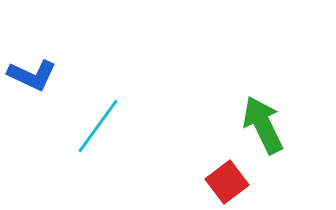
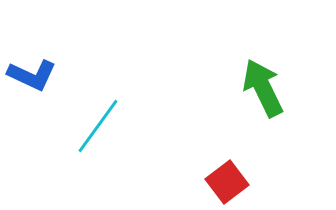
green arrow: moved 37 px up
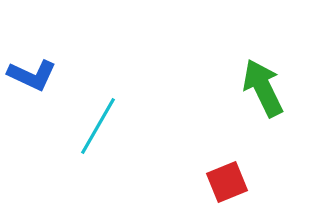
cyan line: rotated 6 degrees counterclockwise
red square: rotated 15 degrees clockwise
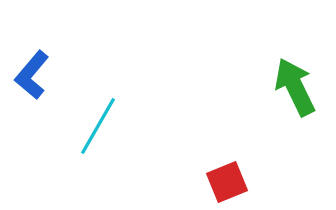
blue L-shape: rotated 105 degrees clockwise
green arrow: moved 32 px right, 1 px up
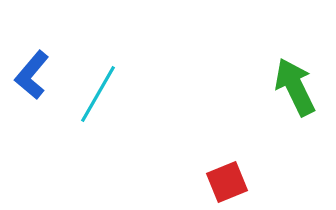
cyan line: moved 32 px up
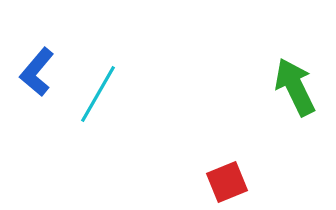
blue L-shape: moved 5 px right, 3 px up
